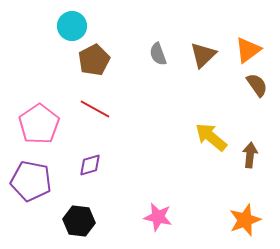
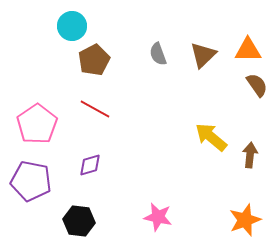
orange triangle: rotated 36 degrees clockwise
pink pentagon: moved 2 px left
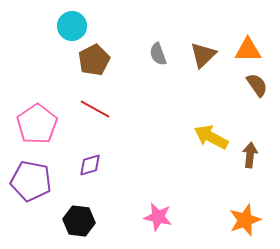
yellow arrow: rotated 12 degrees counterclockwise
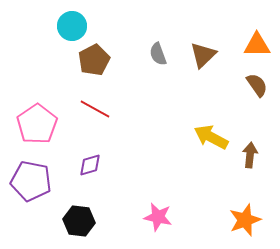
orange triangle: moved 9 px right, 5 px up
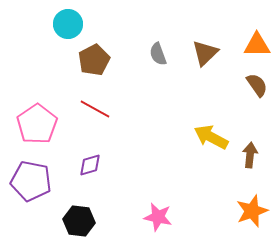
cyan circle: moved 4 px left, 2 px up
brown triangle: moved 2 px right, 2 px up
orange star: moved 7 px right, 9 px up
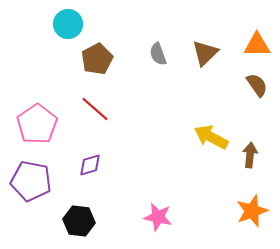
brown pentagon: moved 3 px right, 1 px up
red line: rotated 12 degrees clockwise
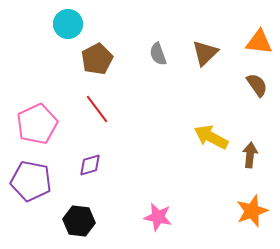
orange triangle: moved 2 px right, 3 px up; rotated 8 degrees clockwise
red line: moved 2 px right; rotated 12 degrees clockwise
pink pentagon: rotated 9 degrees clockwise
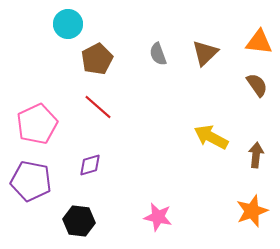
red line: moved 1 px right, 2 px up; rotated 12 degrees counterclockwise
brown arrow: moved 6 px right
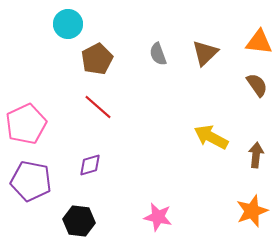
pink pentagon: moved 11 px left
